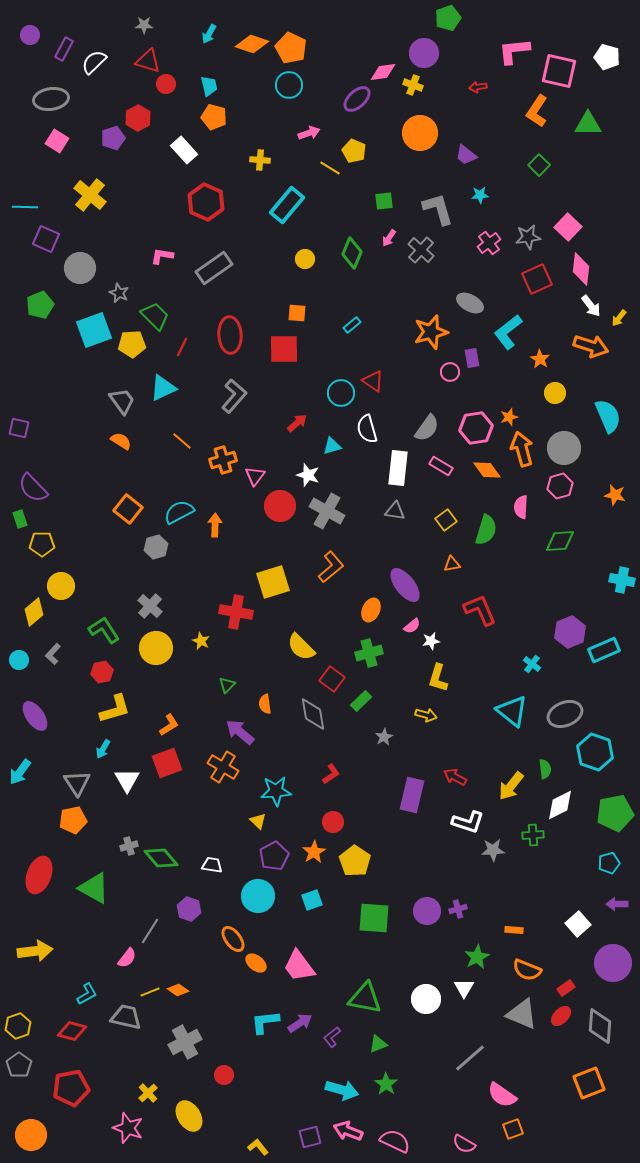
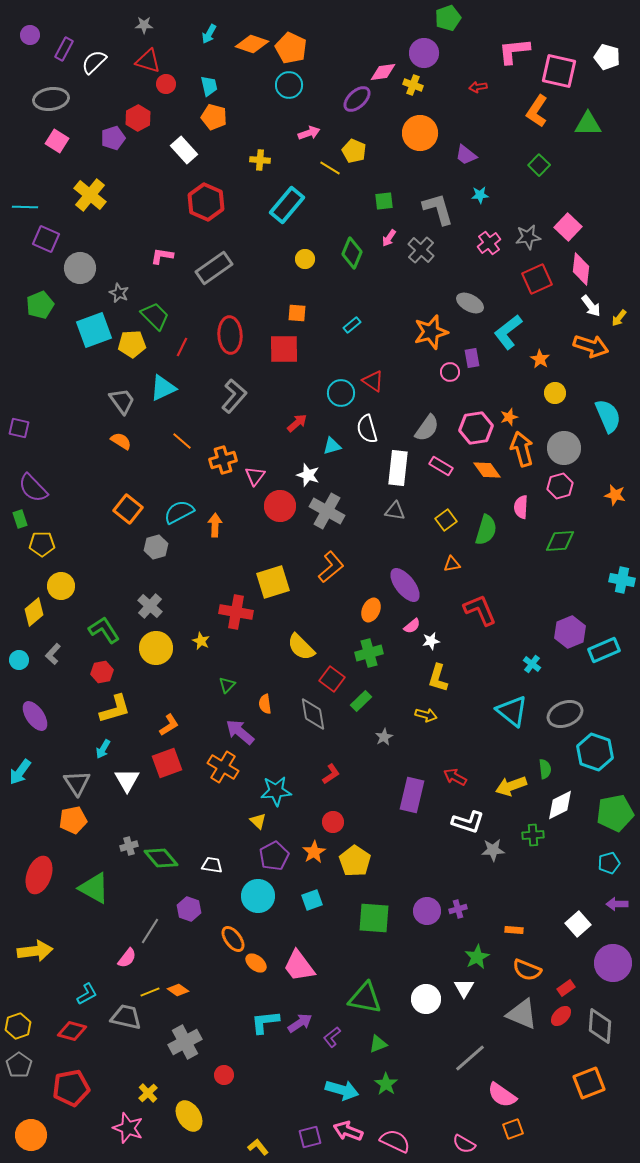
yellow arrow at (511, 786): rotated 32 degrees clockwise
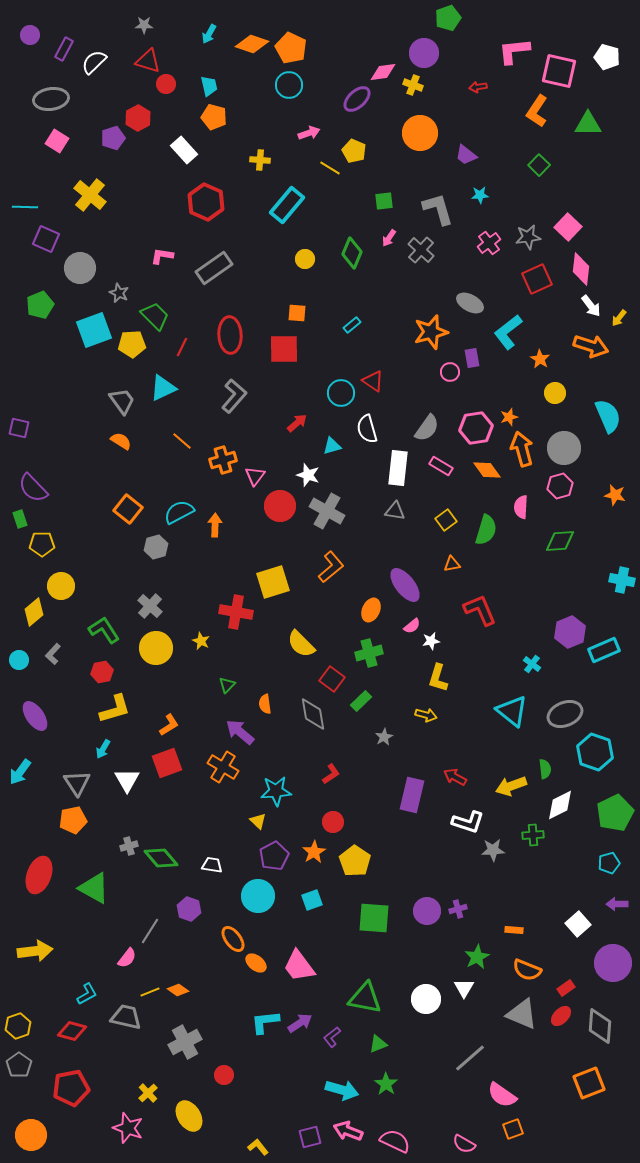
yellow semicircle at (301, 647): moved 3 px up
green pentagon at (615, 813): rotated 15 degrees counterclockwise
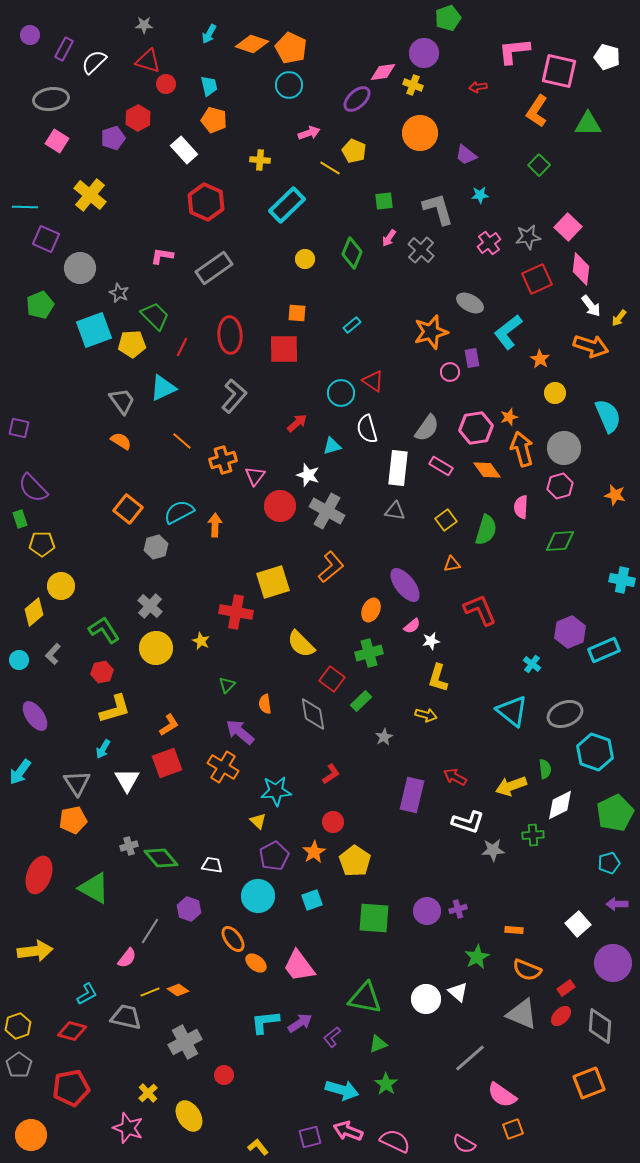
orange pentagon at (214, 117): moved 3 px down
cyan rectangle at (287, 205): rotated 6 degrees clockwise
white triangle at (464, 988): moved 6 px left, 4 px down; rotated 20 degrees counterclockwise
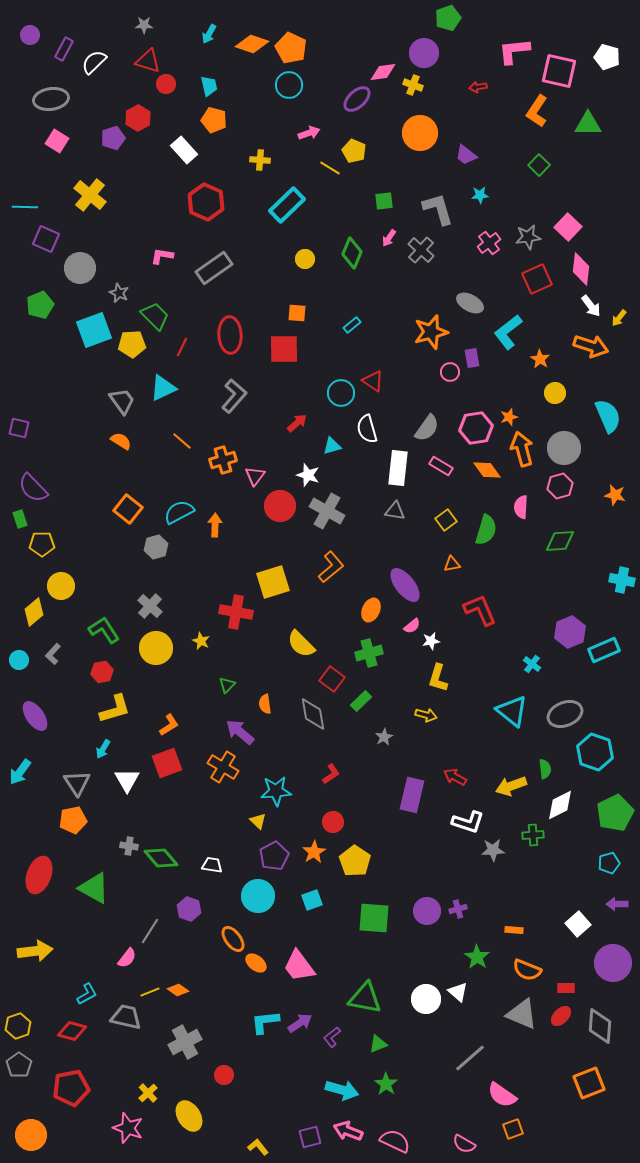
gray cross at (129, 846): rotated 24 degrees clockwise
green star at (477, 957): rotated 10 degrees counterclockwise
red rectangle at (566, 988): rotated 36 degrees clockwise
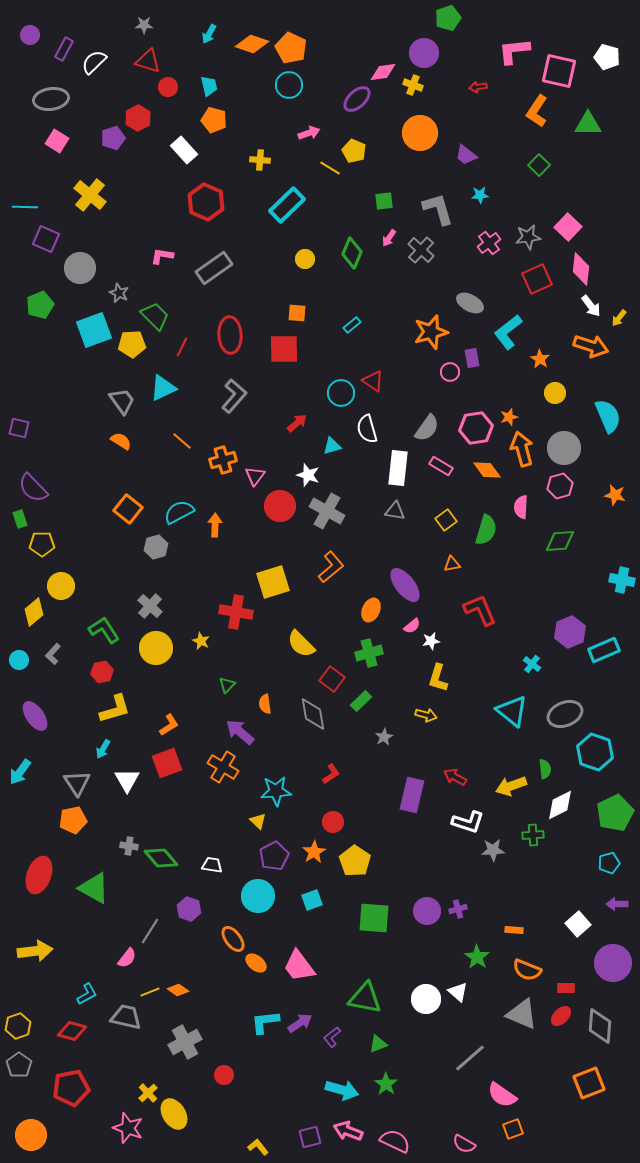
red circle at (166, 84): moved 2 px right, 3 px down
yellow ellipse at (189, 1116): moved 15 px left, 2 px up
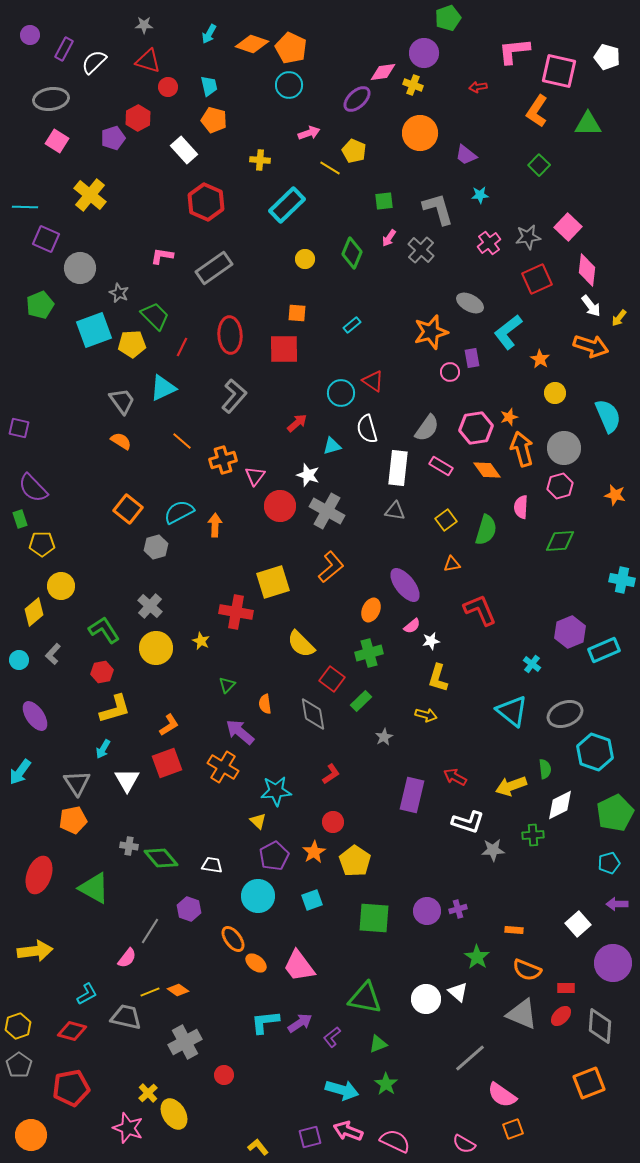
pink diamond at (581, 269): moved 6 px right, 1 px down
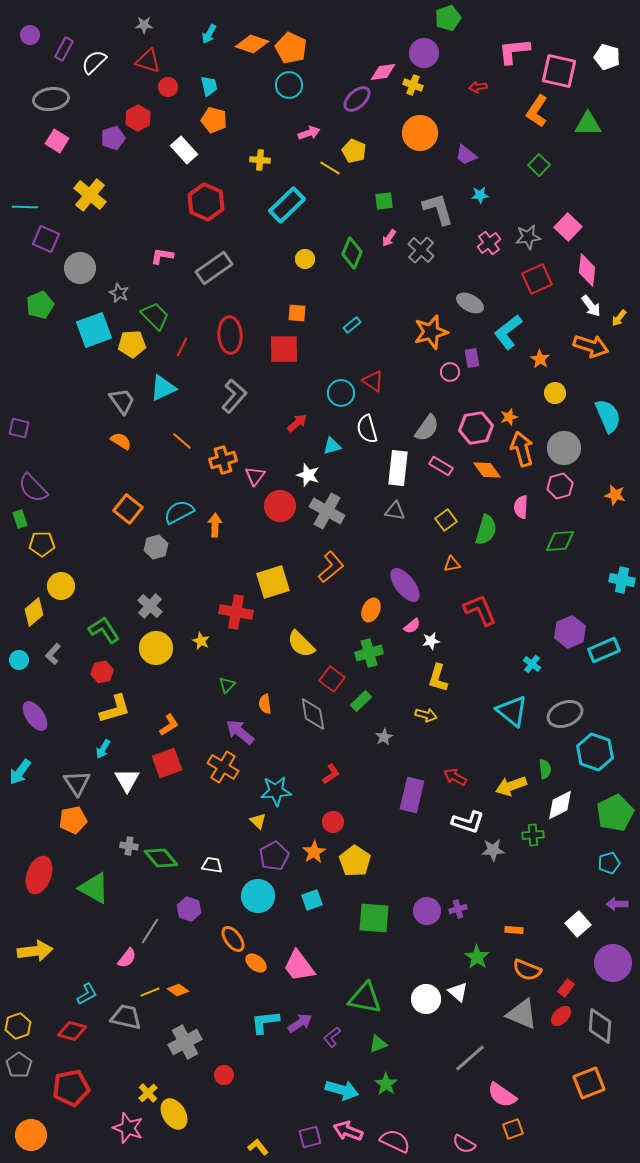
red rectangle at (566, 988): rotated 54 degrees counterclockwise
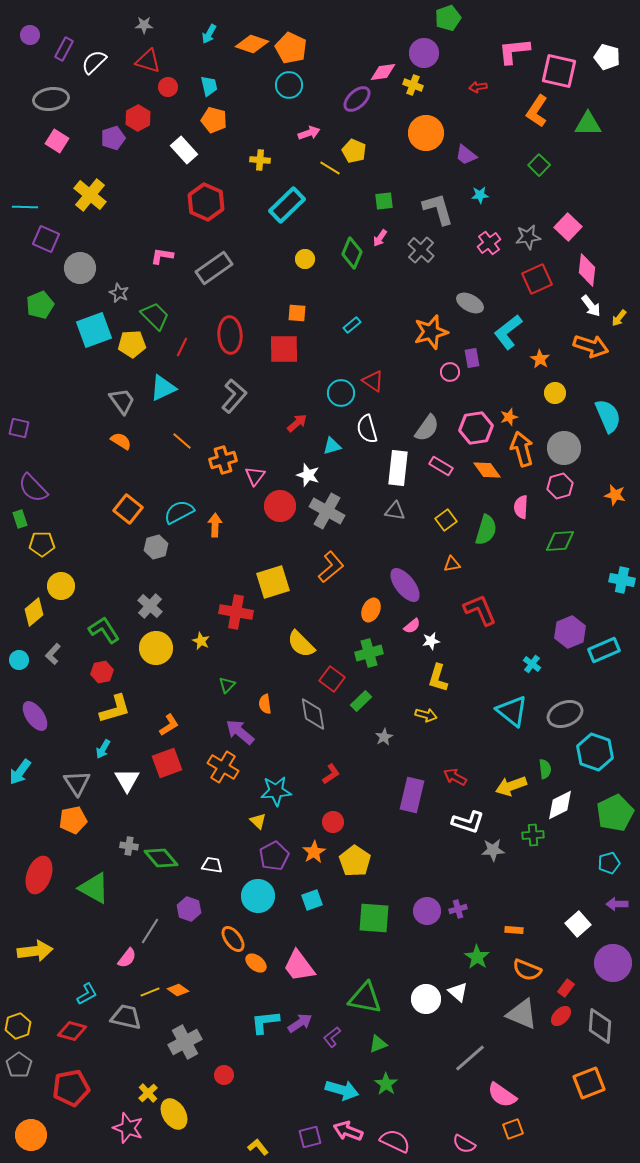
orange circle at (420, 133): moved 6 px right
pink arrow at (389, 238): moved 9 px left
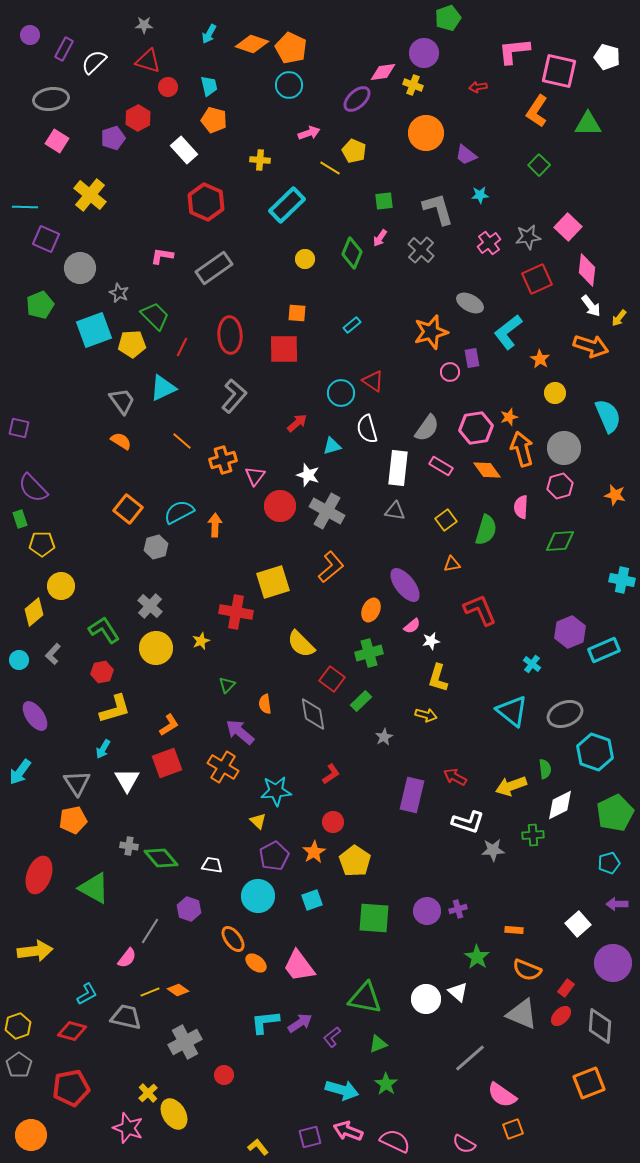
yellow star at (201, 641): rotated 24 degrees clockwise
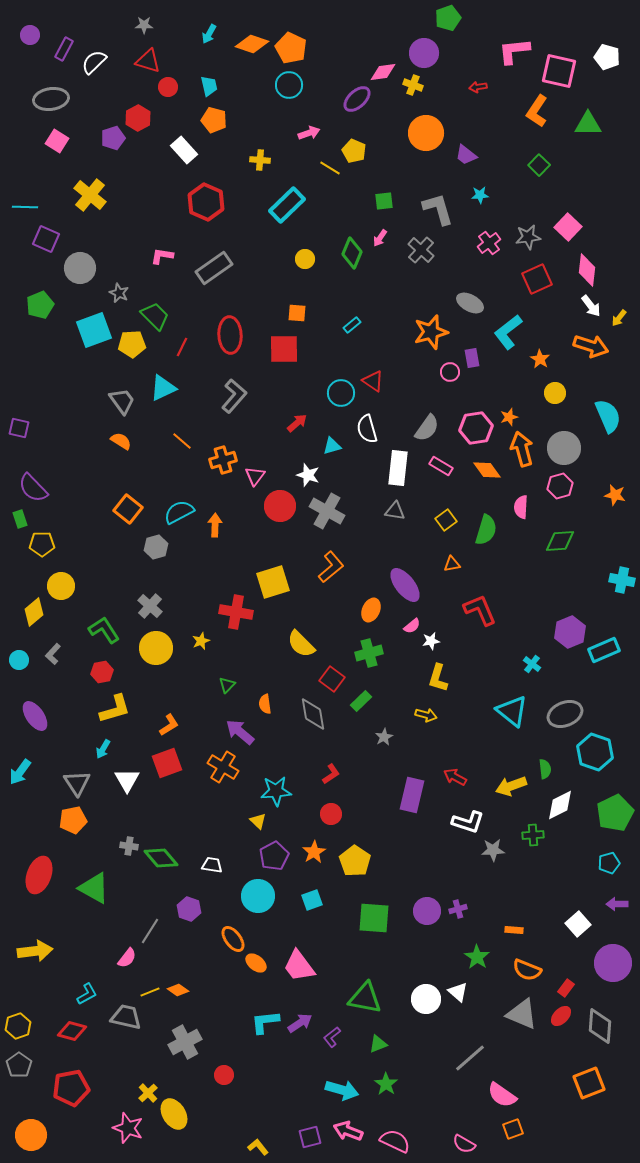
red circle at (333, 822): moved 2 px left, 8 px up
